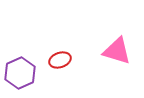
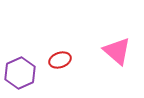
pink triangle: rotated 24 degrees clockwise
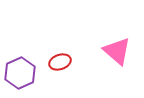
red ellipse: moved 2 px down
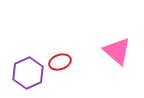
purple hexagon: moved 8 px right
